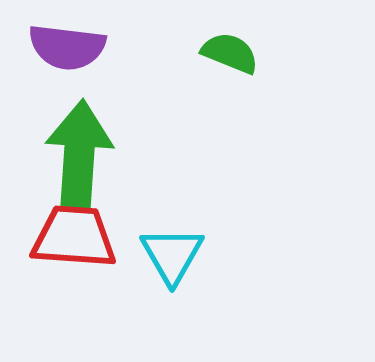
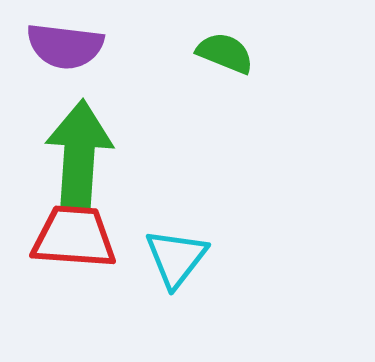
purple semicircle: moved 2 px left, 1 px up
green semicircle: moved 5 px left
cyan triangle: moved 4 px right, 3 px down; rotated 8 degrees clockwise
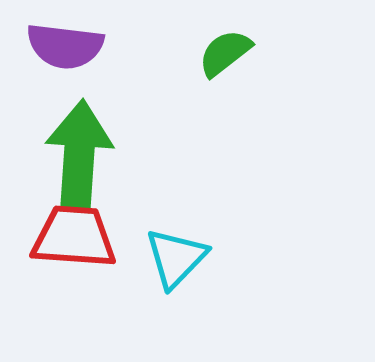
green semicircle: rotated 60 degrees counterclockwise
cyan triangle: rotated 6 degrees clockwise
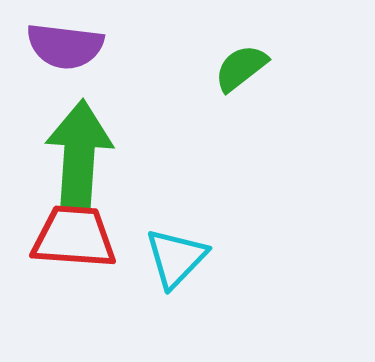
green semicircle: moved 16 px right, 15 px down
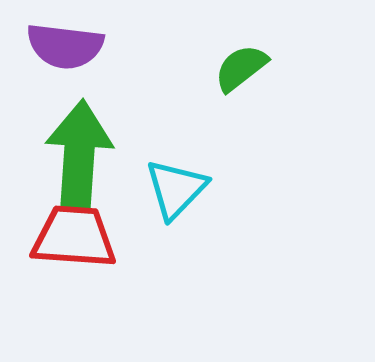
cyan triangle: moved 69 px up
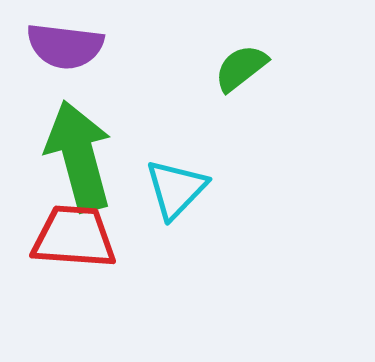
green arrow: rotated 19 degrees counterclockwise
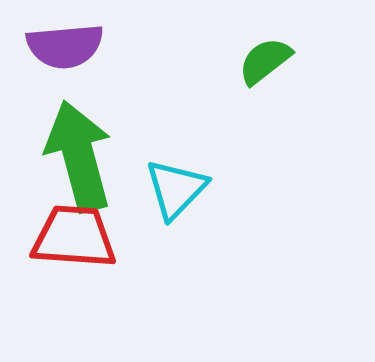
purple semicircle: rotated 12 degrees counterclockwise
green semicircle: moved 24 px right, 7 px up
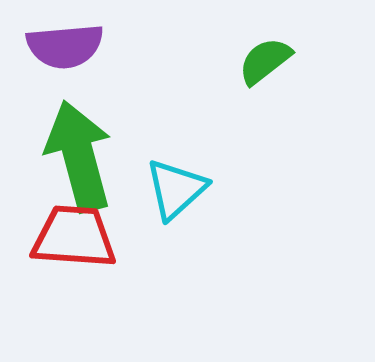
cyan triangle: rotated 4 degrees clockwise
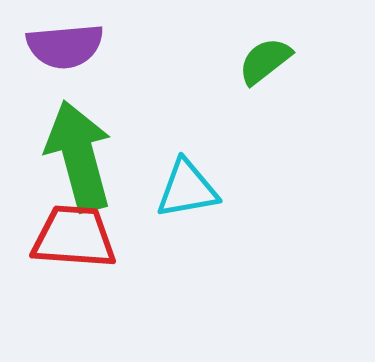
cyan triangle: moved 11 px right; rotated 32 degrees clockwise
